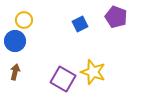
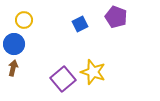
blue circle: moved 1 px left, 3 px down
brown arrow: moved 2 px left, 4 px up
purple square: rotated 20 degrees clockwise
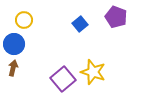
blue square: rotated 14 degrees counterclockwise
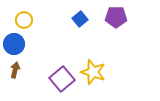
purple pentagon: rotated 20 degrees counterclockwise
blue square: moved 5 px up
brown arrow: moved 2 px right, 2 px down
purple square: moved 1 px left
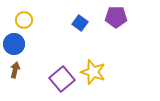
blue square: moved 4 px down; rotated 14 degrees counterclockwise
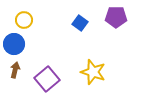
purple square: moved 15 px left
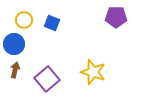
blue square: moved 28 px left; rotated 14 degrees counterclockwise
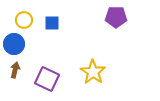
blue square: rotated 21 degrees counterclockwise
yellow star: rotated 15 degrees clockwise
purple square: rotated 25 degrees counterclockwise
